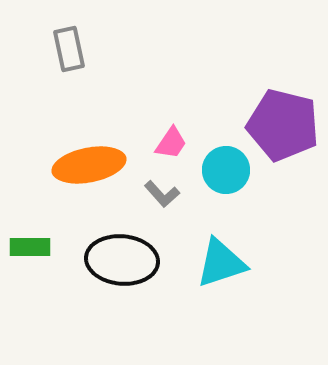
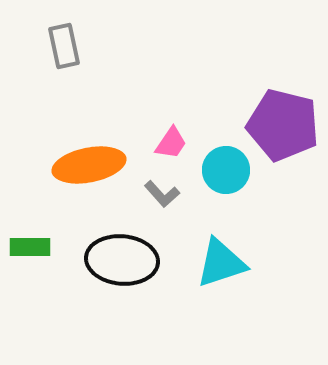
gray rectangle: moved 5 px left, 3 px up
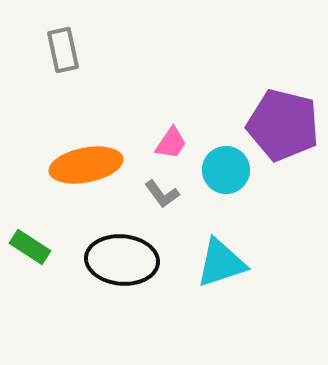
gray rectangle: moved 1 px left, 4 px down
orange ellipse: moved 3 px left
gray L-shape: rotated 6 degrees clockwise
green rectangle: rotated 33 degrees clockwise
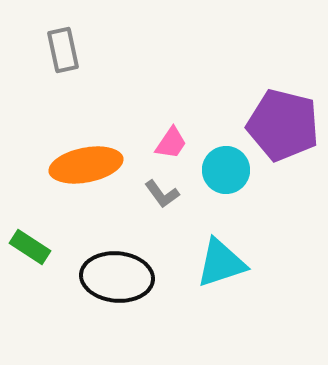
black ellipse: moved 5 px left, 17 px down
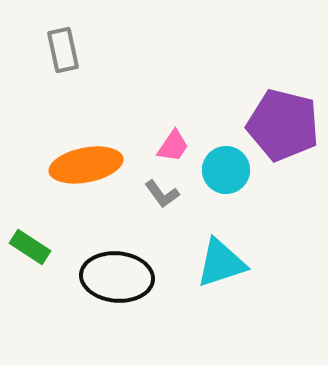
pink trapezoid: moved 2 px right, 3 px down
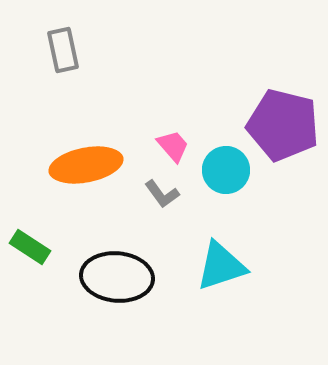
pink trapezoid: rotated 75 degrees counterclockwise
cyan triangle: moved 3 px down
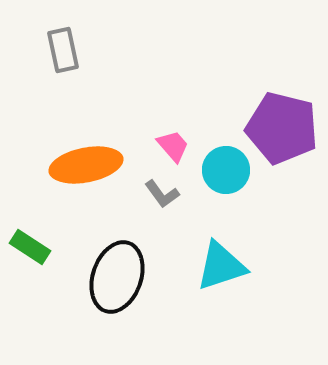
purple pentagon: moved 1 px left, 3 px down
black ellipse: rotated 76 degrees counterclockwise
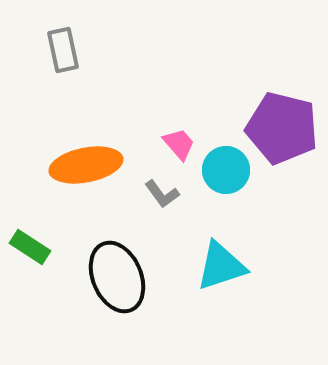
pink trapezoid: moved 6 px right, 2 px up
black ellipse: rotated 42 degrees counterclockwise
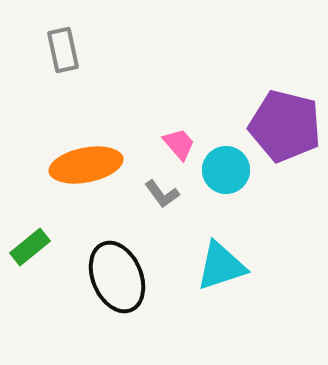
purple pentagon: moved 3 px right, 2 px up
green rectangle: rotated 72 degrees counterclockwise
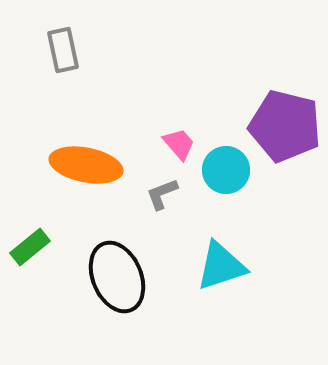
orange ellipse: rotated 22 degrees clockwise
gray L-shape: rotated 105 degrees clockwise
